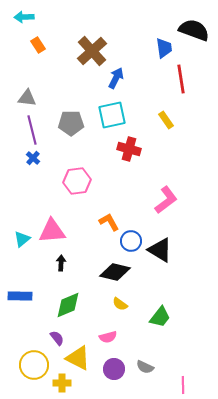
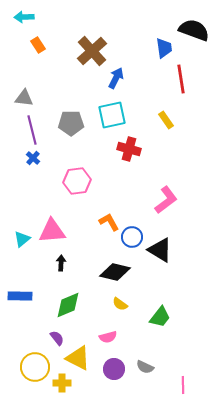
gray triangle: moved 3 px left
blue circle: moved 1 px right, 4 px up
yellow circle: moved 1 px right, 2 px down
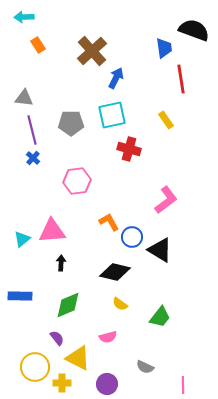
purple circle: moved 7 px left, 15 px down
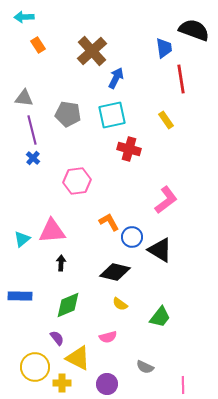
gray pentagon: moved 3 px left, 9 px up; rotated 10 degrees clockwise
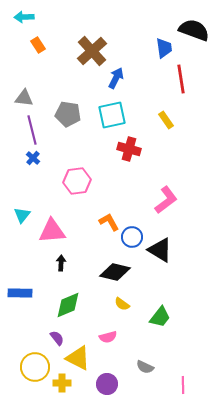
cyan triangle: moved 24 px up; rotated 12 degrees counterclockwise
blue rectangle: moved 3 px up
yellow semicircle: moved 2 px right
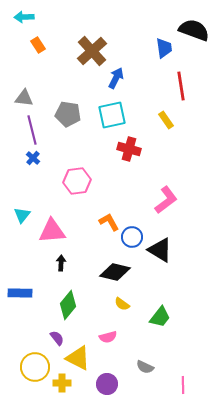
red line: moved 7 px down
green diamond: rotated 28 degrees counterclockwise
